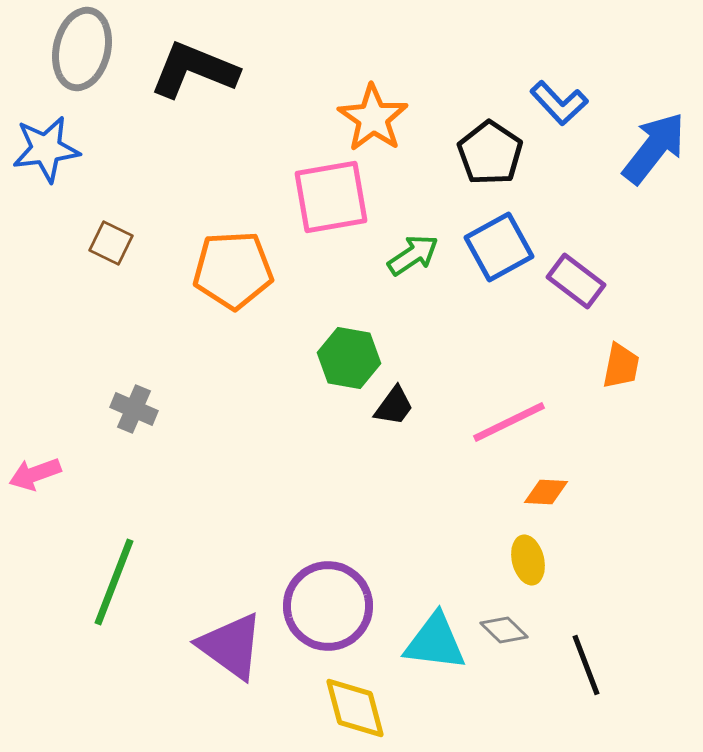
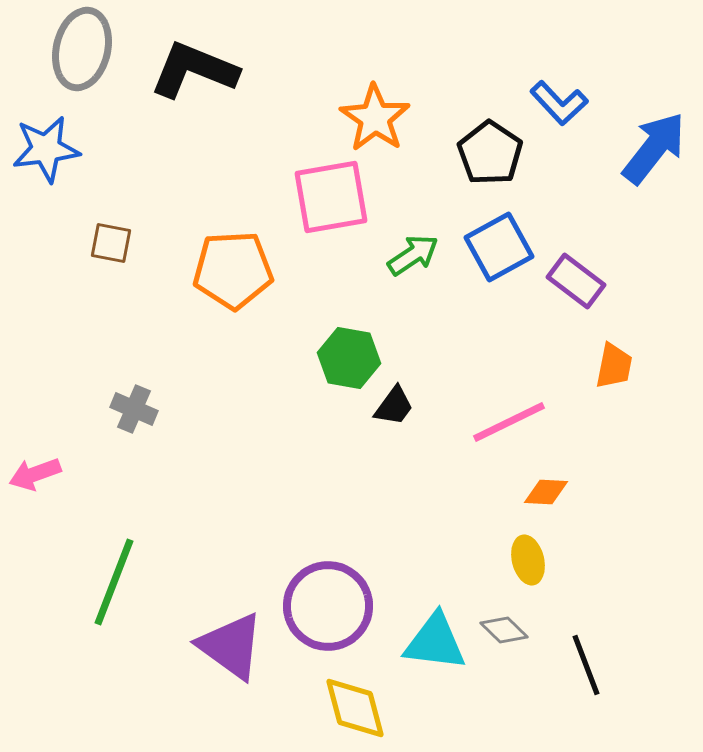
orange star: moved 2 px right
brown square: rotated 15 degrees counterclockwise
orange trapezoid: moved 7 px left
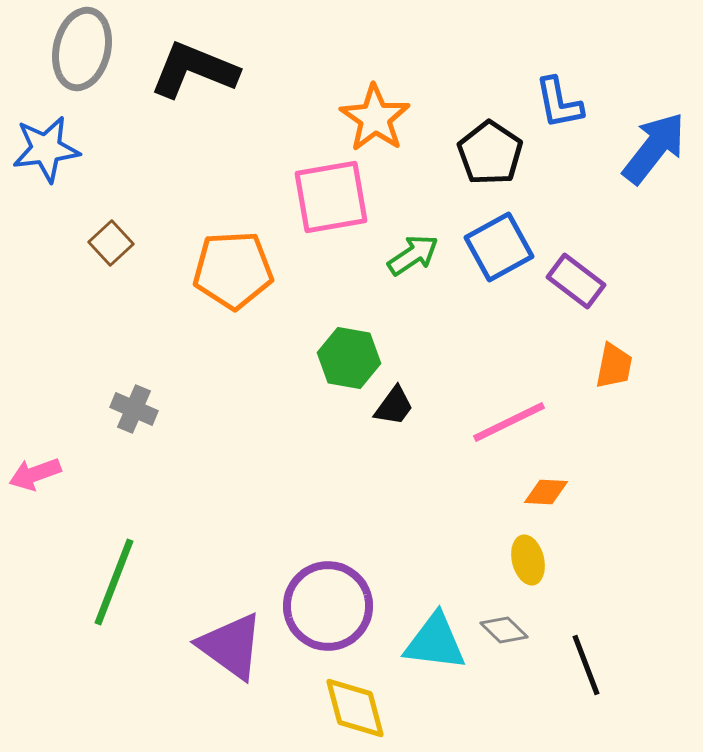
blue L-shape: rotated 32 degrees clockwise
brown square: rotated 36 degrees clockwise
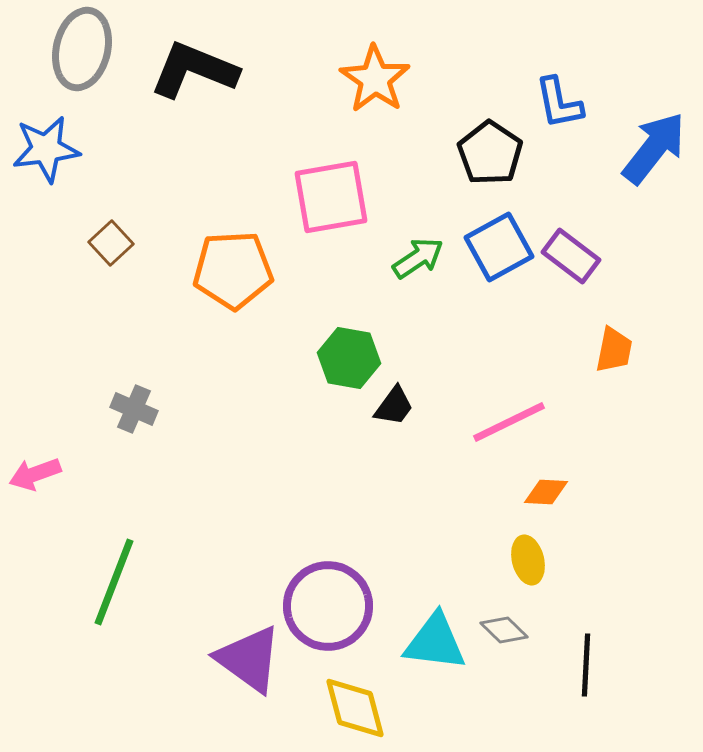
orange star: moved 39 px up
green arrow: moved 5 px right, 3 px down
purple rectangle: moved 5 px left, 25 px up
orange trapezoid: moved 16 px up
purple triangle: moved 18 px right, 13 px down
black line: rotated 24 degrees clockwise
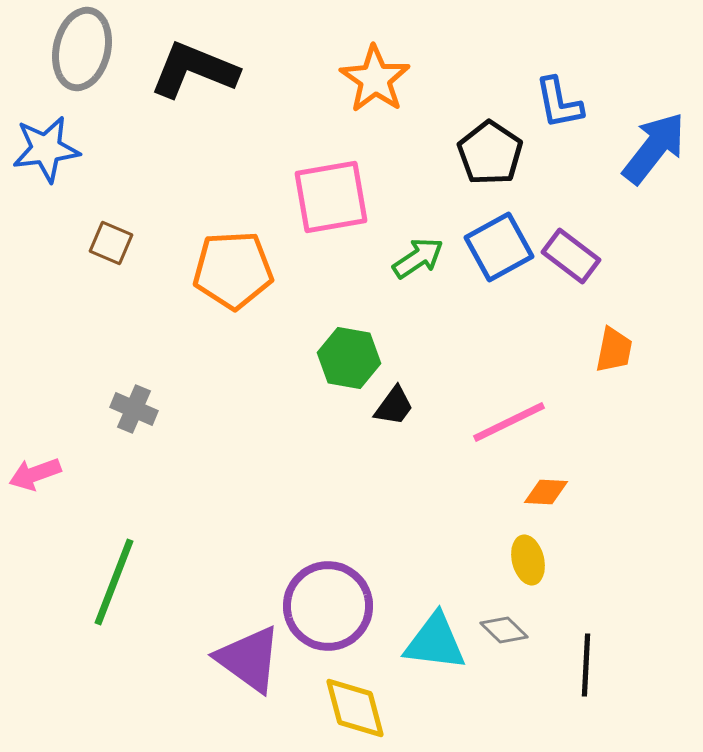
brown square: rotated 24 degrees counterclockwise
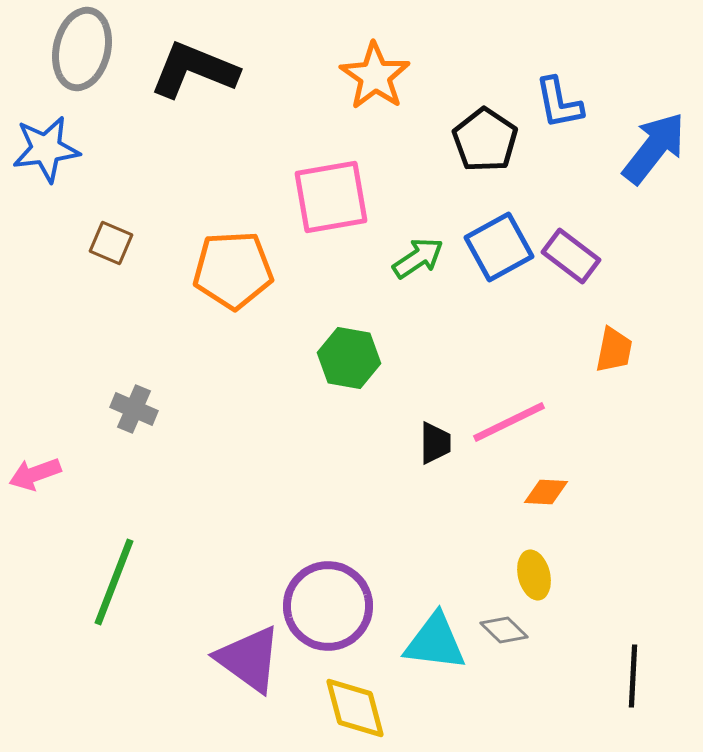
orange star: moved 3 px up
black pentagon: moved 5 px left, 13 px up
black trapezoid: moved 41 px right, 37 px down; rotated 36 degrees counterclockwise
yellow ellipse: moved 6 px right, 15 px down
black line: moved 47 px right, 11 px down
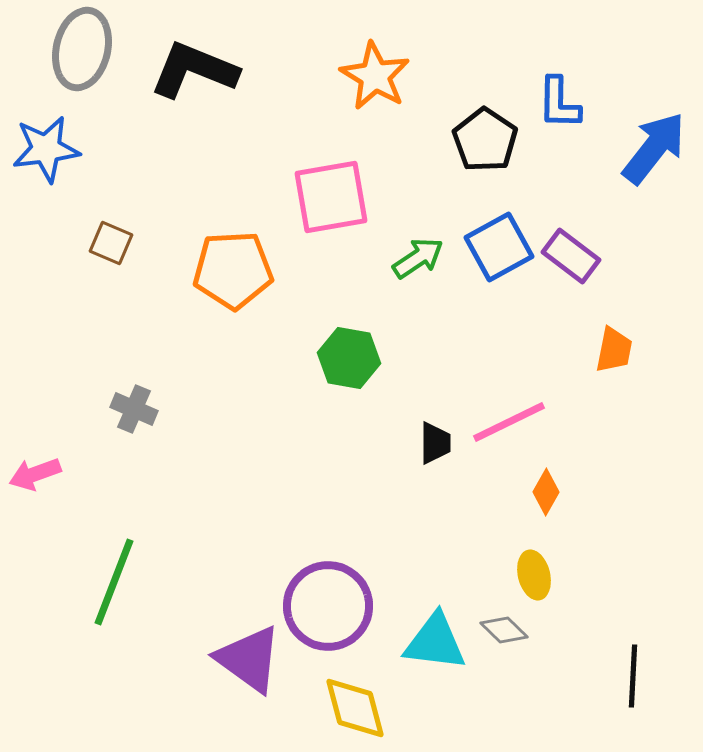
orange star: rotated 4 degrees counterclockwise
blue L-shape: rotated 12 degrees clockwise
orange diamond: rotated 63 degrees counterclockwise
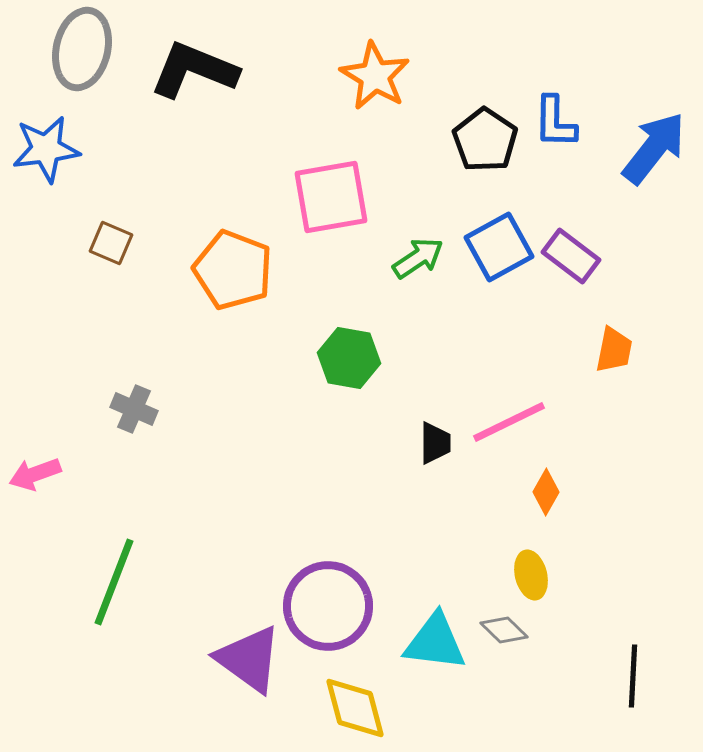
blue L-shape: moved 4 px left, 19 px down
orange pentagon: rotated 24 degrees clockwise
yellow ellipse: moved 3 px left
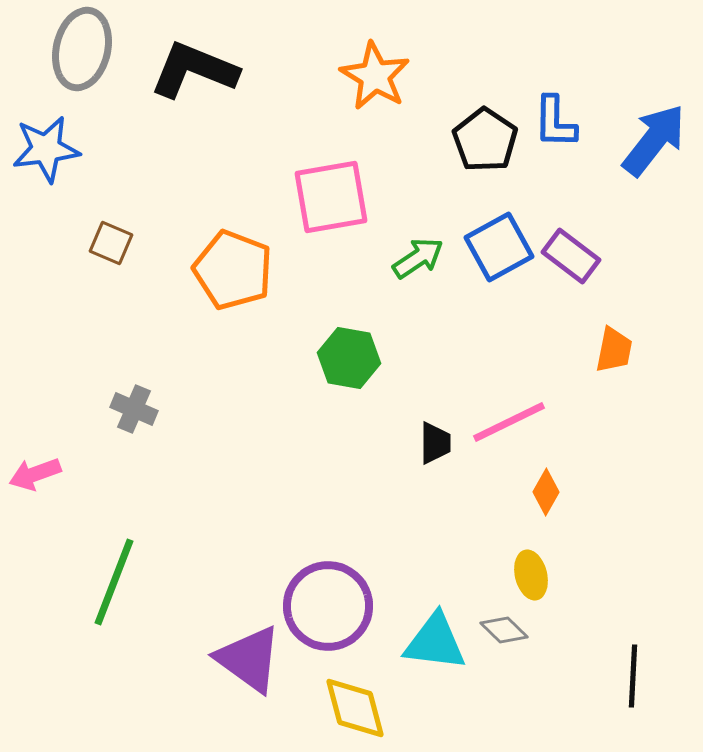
blue arrow: moved 8 px up
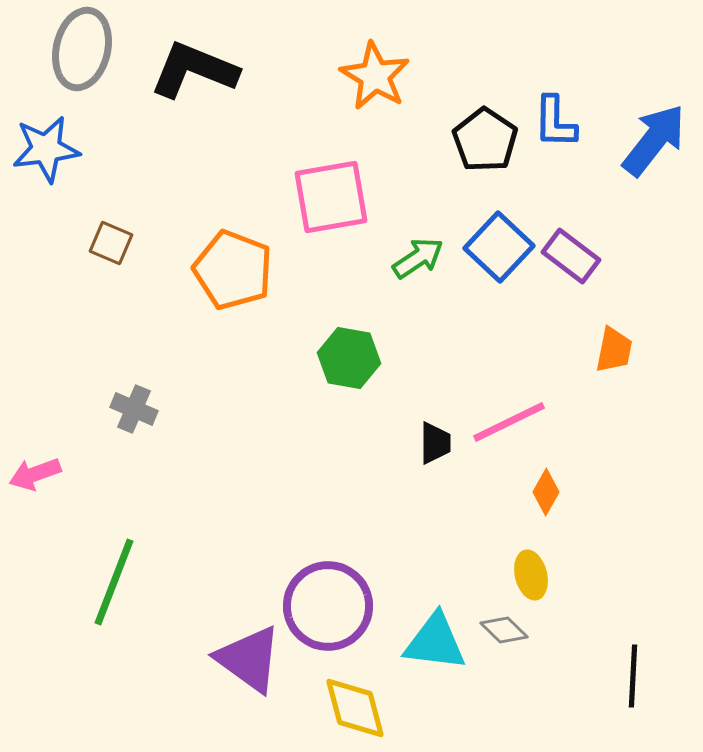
blue square: rotated 18 degrees counterclockwise
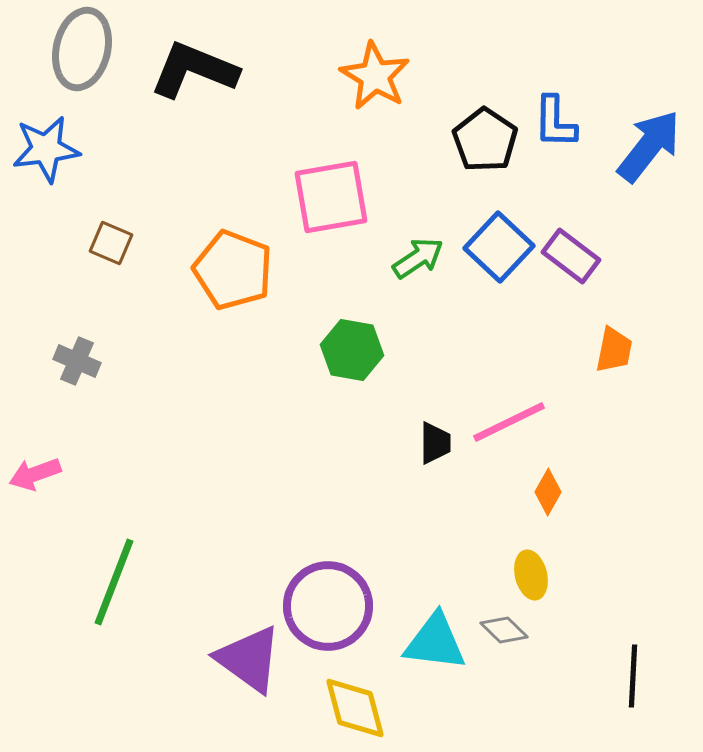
blue arrow: moved 5 px left, 6 px down
green hexagon: moved 3 px right, 8 px up
gray cross: moved 57 px left, 48 px up
orange diamond: moved 2 px right
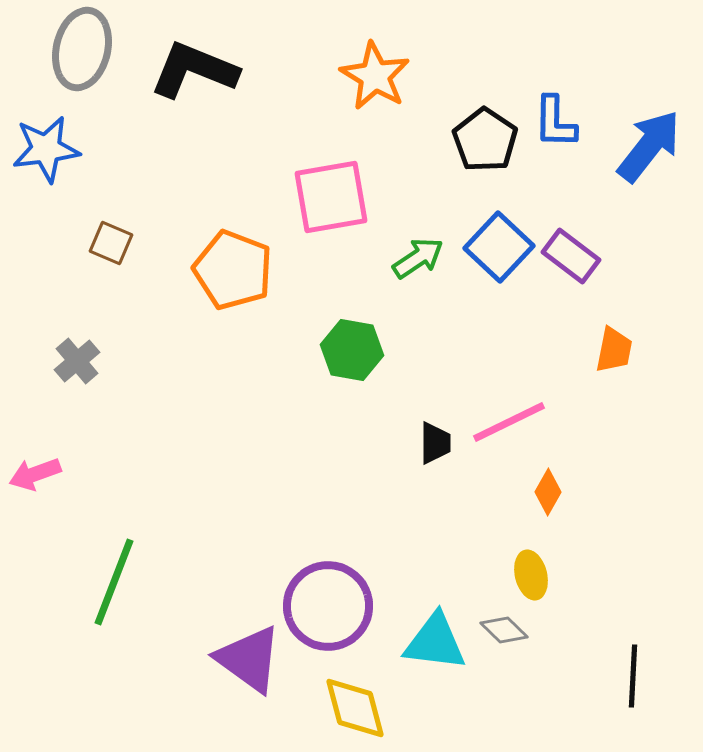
gray cross: rotated 27 degrees clockwise
